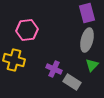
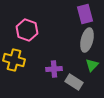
purple rectangle: moved 2 px left, 1 px down
pink hexagon: rotated 25 degrees clockwise
purple cross: rotated 28 degrees counterclockwise
gray rectangle: moved 2 px right
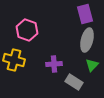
purple cross: moved 5 px up
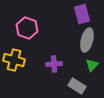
purple rectangle: moved 3 px left
pink hexagon: moved 2 px up
gray rectangle: moved 3 px right, 4 px down
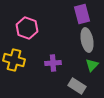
gray ellipse: rotated 25 degrees counterclockwise
purple cross: moved 1 px left, 1 px up
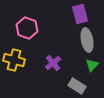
purple rectangle: moved 2 px left
purple cross: rotated 35 degrees counterclockwise
